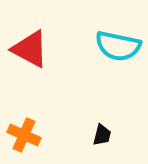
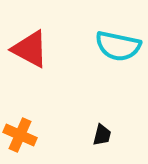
orange cross: moved 4 px left
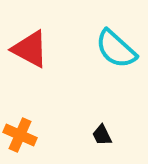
cyan semicircle: moved 2 px left, 3 px down; rotated 30 degrees clockwise
black trapezoid: rotated 140 degrees clockwise
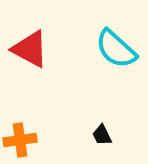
orange cross: moved 5 px down; rotated 32 degrees counterclockwise
